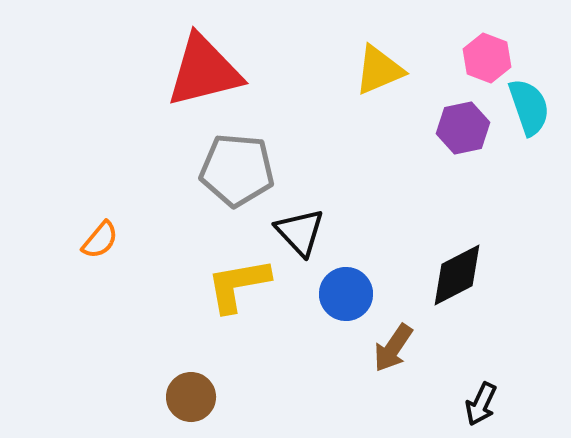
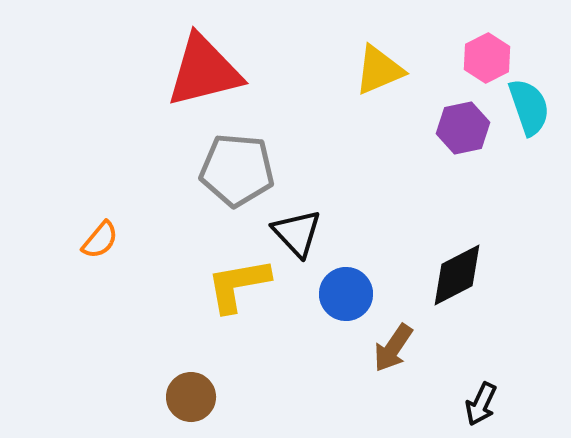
pink hexagon: rotated 12 degrees clockwise
black triangle: moved 3 px left, 1 px down
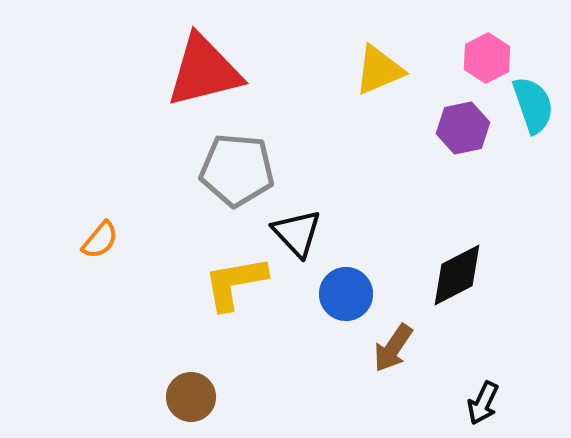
cyan semicircle: moved 4 px right, 2 px up
yellow L-shape: moved 3 px left, 2 px up
black arrow: moved 2 px right, 1 px up
